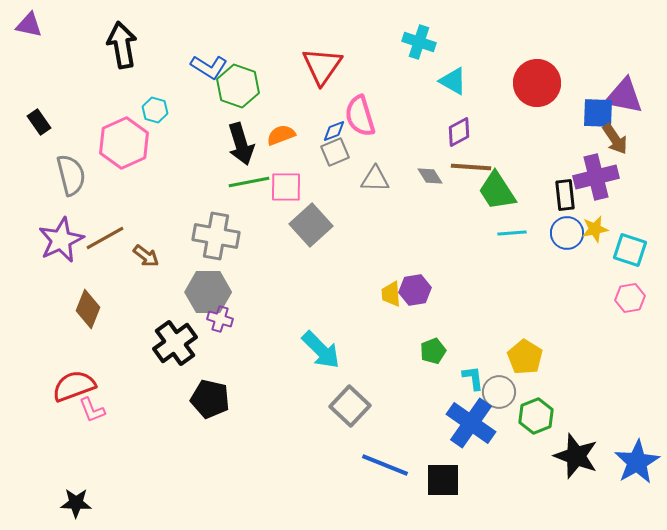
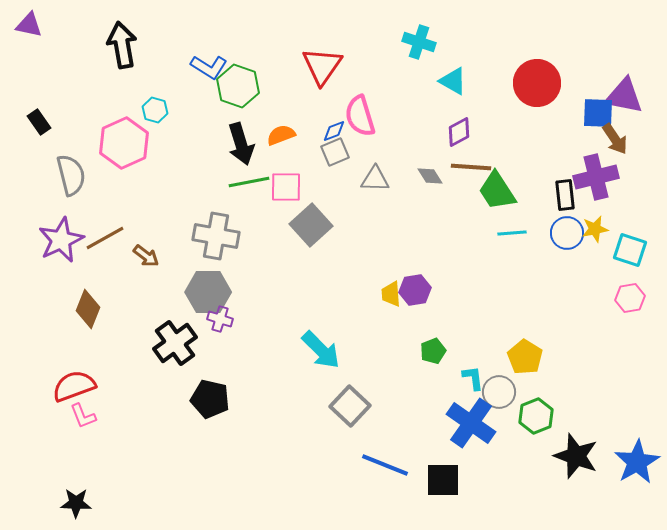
pink L-shape at (92, 410): moved 9 px left, 6 px down
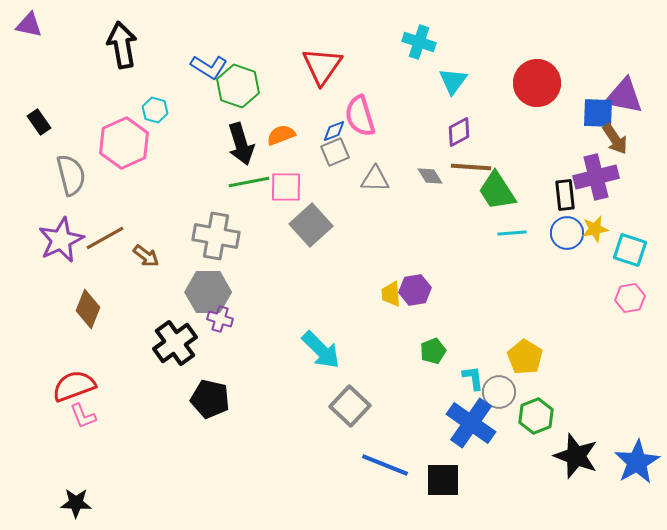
cyan triangle at (453, 81): rotated 36 degrees clockwise
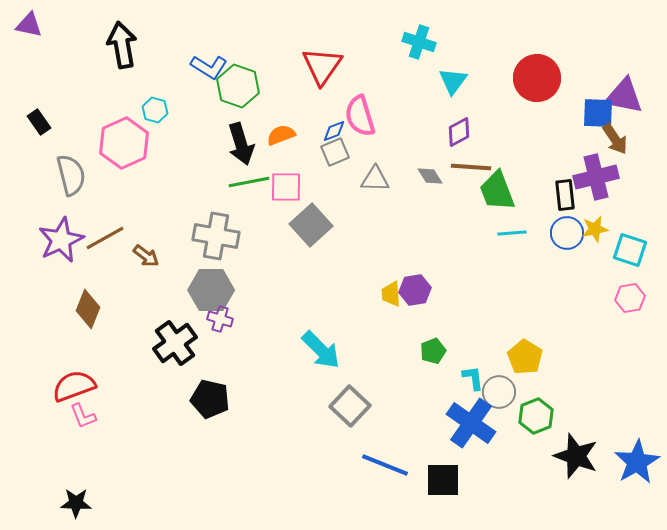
red circle at (537, 83): moved 5 px up
green trapezoid at (497, 191): rotated 12 degrees clockwise
gray hexagon at (208, 292): moved 3 px right, 2 px up
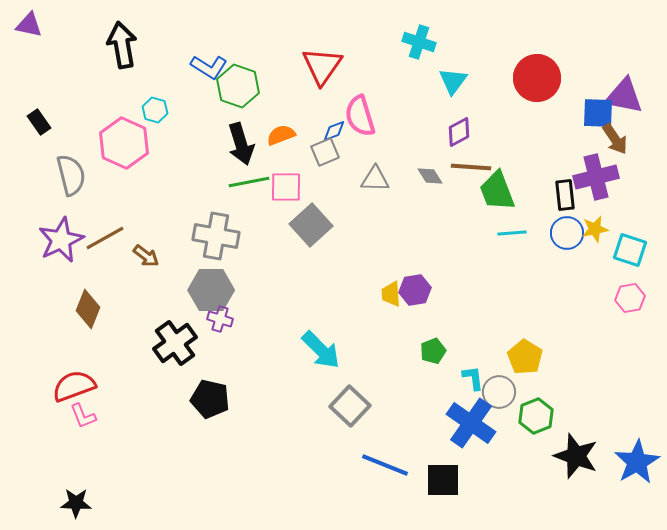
pink hexagon at (124, 143): rotated 12 degrees counterclockwise
gray square at (335, 152): moved 10 px left
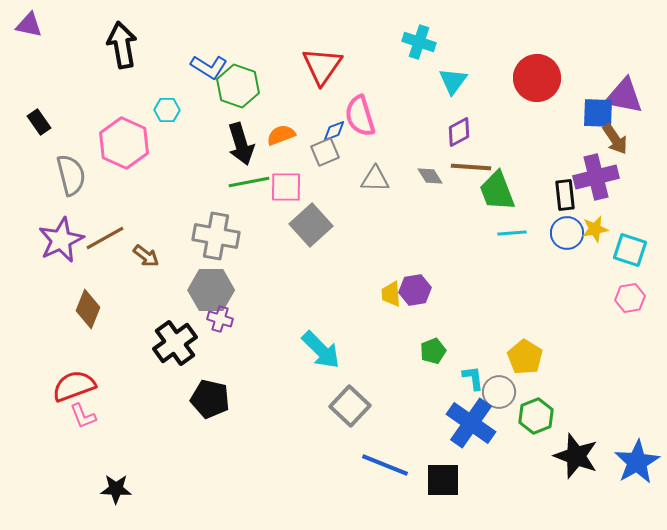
cyan hexagon at (155, 110): moved 12 px right; rotated 15 degrees counterclockwise
black star at (76, 503): moved 40 px right, 14 px up
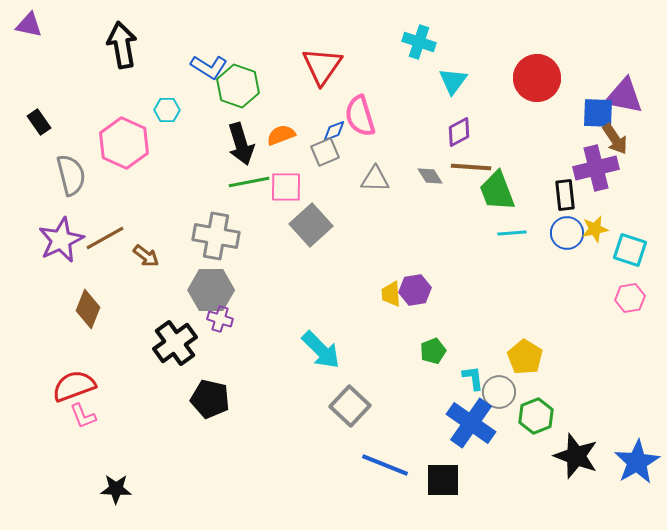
purple cross at (596, 177): moved 9 px up
